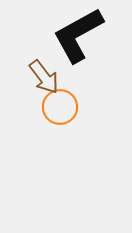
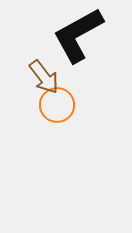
orange circle: moved 3 px left, 2 px up
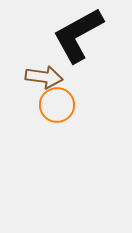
brown arrow: rotated 45 degrees counterclockwise
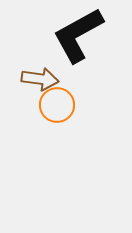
brown arrow: moved 4 px left, 2 px down
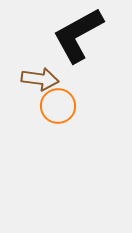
orange circle: moved 1 px right, 1 px down
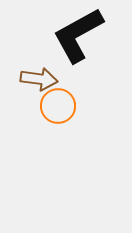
brown arrow: moved 1 px left
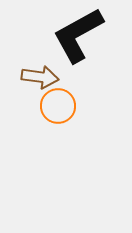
brown arrow: moved 1 px right, 2 px up
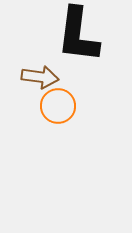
black L-shape: rotated 54 degrees counterclockwise
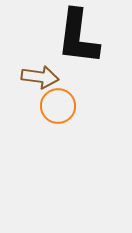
black L-shape: moved 2 px down
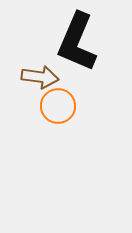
black L-shape: moved 1 px left, 5 px down; rotated 16 degrees clockwise
